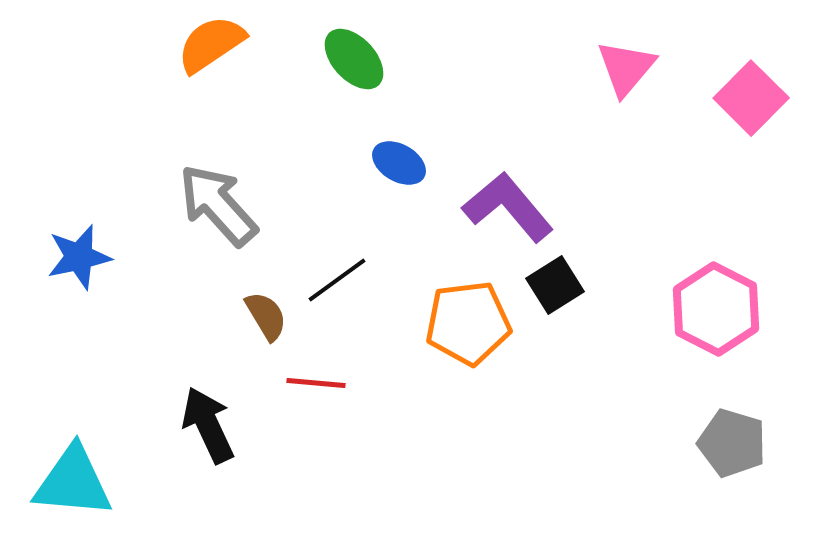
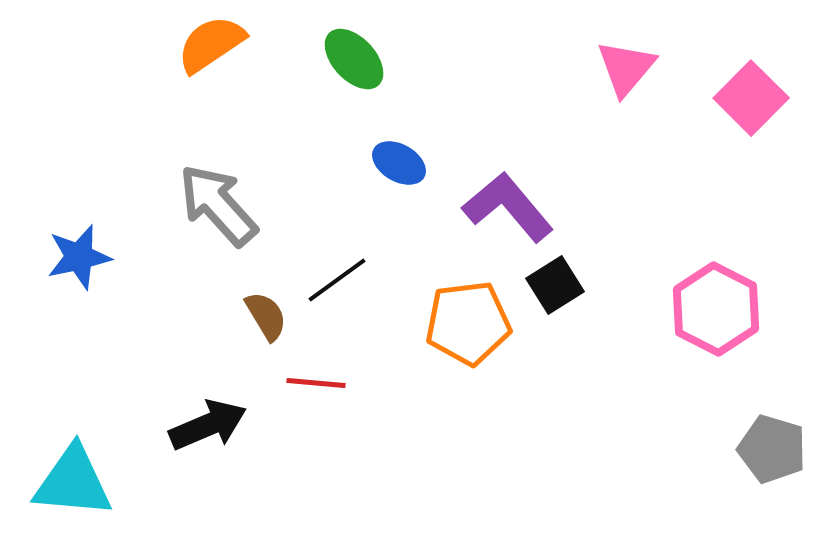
black arrow: rotated 92 degrees clockwise
gray pentagon: moved 40 px right, 6 px down
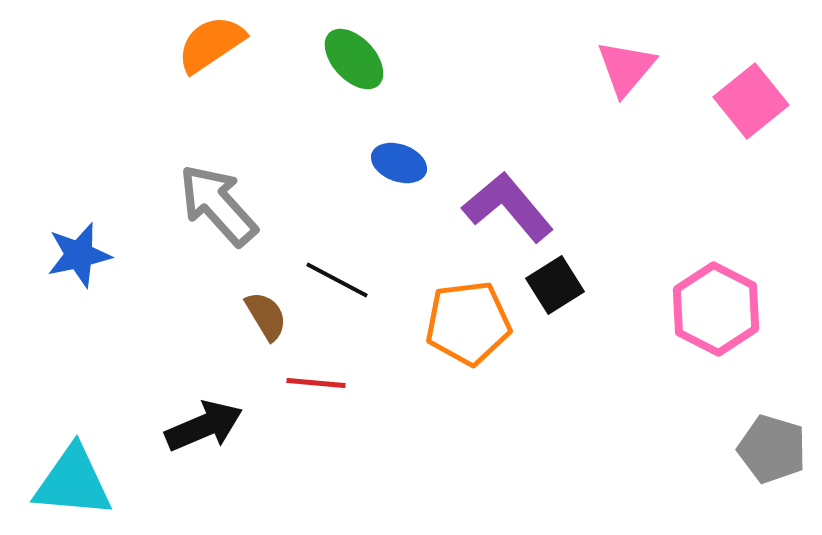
pink square: moved 3 px down; rotated 6 degrees clockwise
blue ellipse: rotated 10 degrees counterclockwise
blue star: moved 2 px up
black line: rotated 64 degrees clockwise
black arrow: moved 4 px left, 1 px down
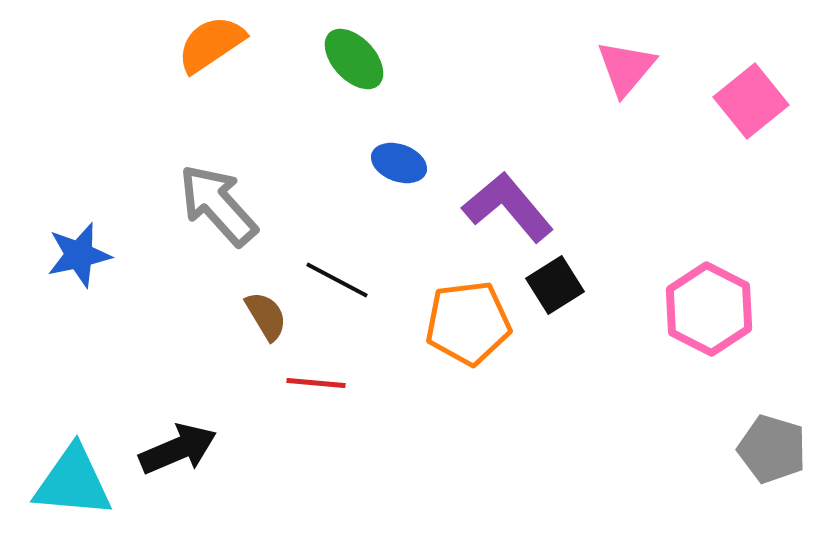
pink hexagon: moved 7 px left
black arrow: moved 26 px left, 23 px down
